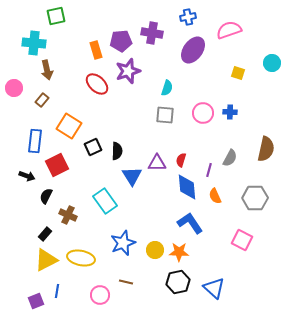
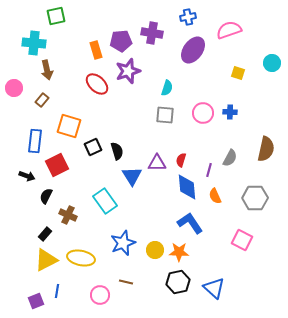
orange square at (69, 126): rotated 15 degrees counterclockwise
black semicircle at (117, 151): rotated 18 degrees counterclockwise
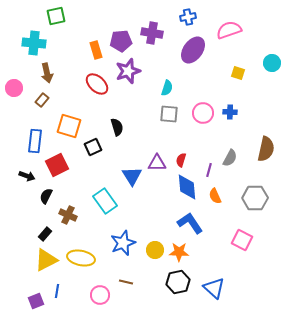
brown arrow at (47, 70): moved 3 px down
gray square at (165, 115): moved 4 px right, 1 px up
black semicircle at (117, 151): moved 24 px up
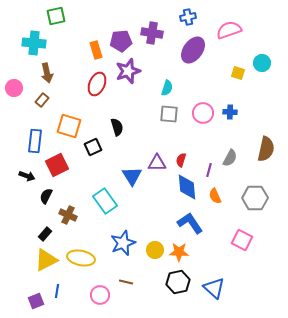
cyan circle at (272, 63): moved 10 px left
red ellipse at (97, 84): rotated 70 degrees clockwise
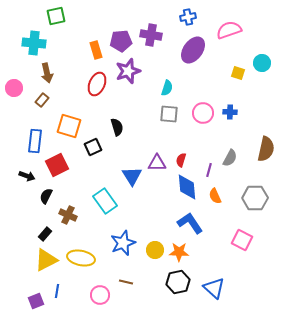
purple cross at (152, 33): moved 1 px left, 2 px down
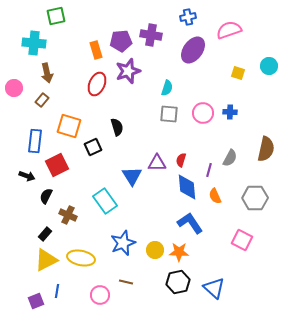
cyan circle at (262, 63): moved 7 px right, 3 px down
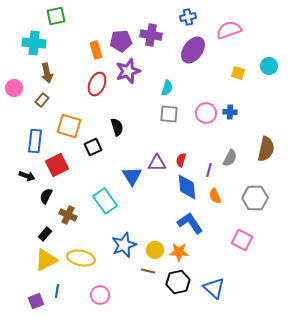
pink circle at (203, 113): moved 3 px right
blue star at (123, 243): moved 1 px right, 2 px down
brown line at (126, 282): moved 22 px right, 11 px up
